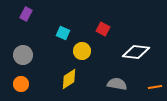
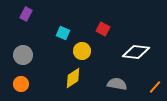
yellow diamond: moved 4 px right, 1 px up
orange line: rotated 40 degrees counterclockwise
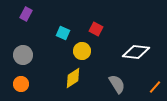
red square: moved 7 px left
gray semicircle: rotated 48 degrees clockwise
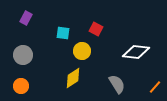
purple rectangle: moved 4 px down
cyan square: rotated 16 degrees counterclockwise
orange circle: moved 2 px down
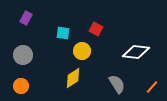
orange line: moved 3 px left
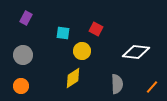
gray semicircle: rotated 30 degrees clockwise
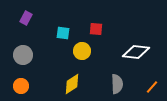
red square: rotated 24 degrees counterclockwise
yellow diamond: moved 1 px left, 6 px down
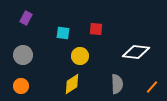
yellow circle: moved 2 px left, 5 px down
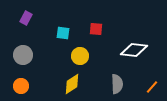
white diamond: moved 2 px left, 2 px up
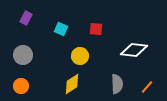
cyan square: moved 2 px left, 4 px up; rotated 16 degrees clockwise
orange line: moved 5 px left
